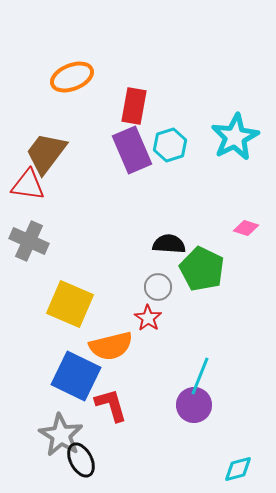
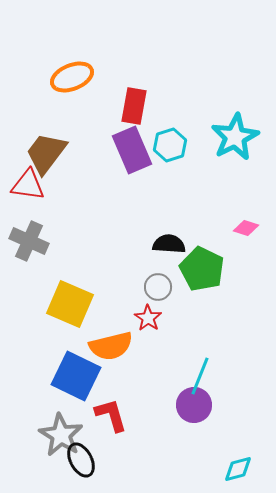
red L-shape: moved 10 px down
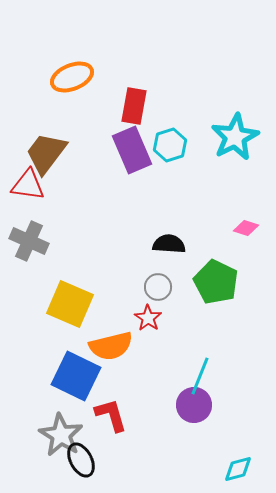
green pentagon: moved 14 px right, 13 px down
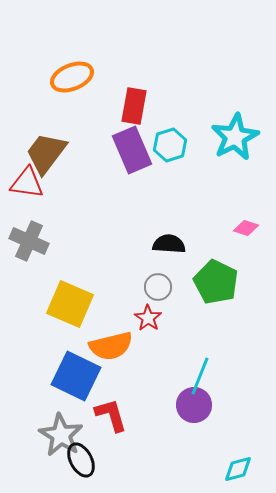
red triangle: moved 1 px left, 2 px up
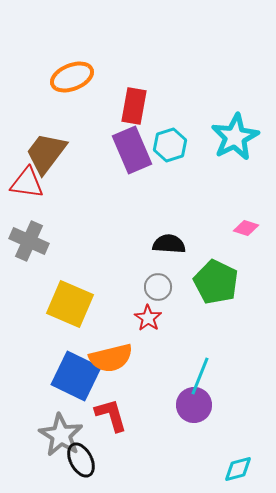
orange semicircle: moved 12 px down
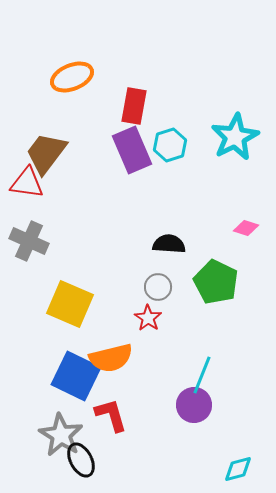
cyan line: moved 2 px right, 1 px up
